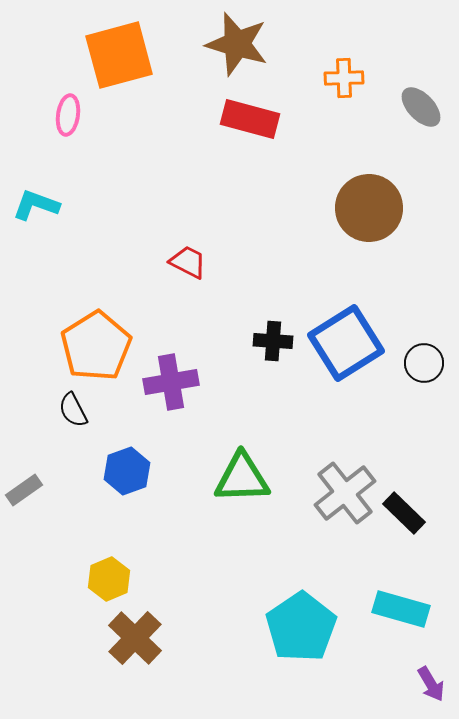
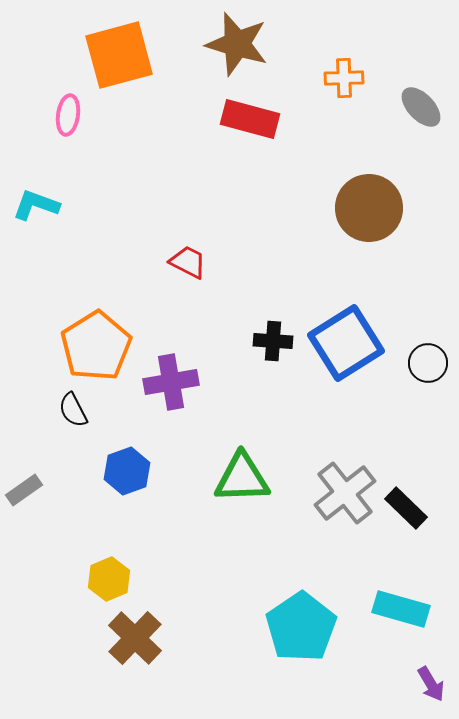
black circle: moved 4 px right
black rectangle: moved 2 px right, 5 px up
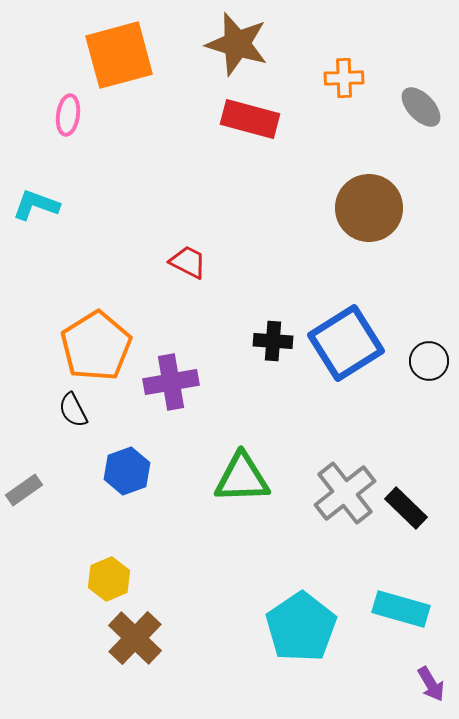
black circle: moved 1 px right, 2 px up
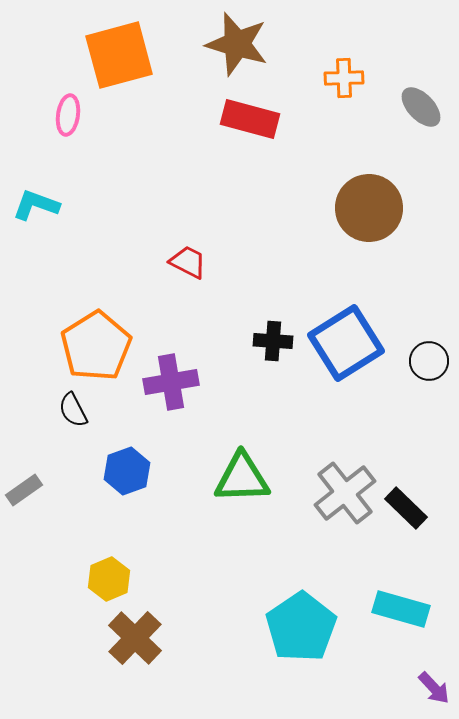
purple arrow: moved 3 px right, 4 px down; rotated 12 degrees counterclockwise
